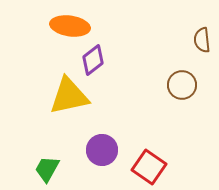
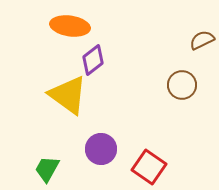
brown semicircle: rotated 70 degrees clockwise
yellow triangle: moved 1 px left, 1 px up; rotated 48 degrees clockwise
purple circle: moved 1 px left, 1 px up
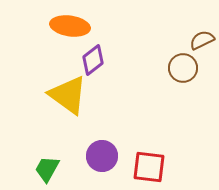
brown circle: moved 1 px right, 17 px up
purple circle: moved 1 px right, 7 px down
red square: rotated 28 degrees counterclockwise
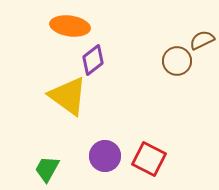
brown circle: moved 6 px left, 7 px up
yellow triangle: moved 1 px down
purple circle: moved 3 px right
red square: moved 8 px up; rotated 20 degrees clockwise
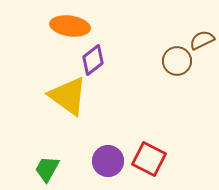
purple circle: moved 3 px right, 5 px down
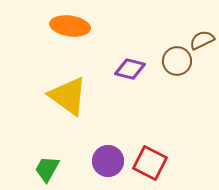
purple diamond: moved 37 px right, 9 px down; rotated 52 degrees clockwise
red square: moved 1 px right, 4 px down
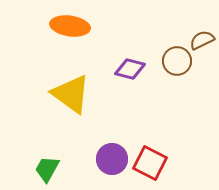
yellow triangle: moved 3 px right, 2 px up
purple circle: moved 4 px right, 2 px up
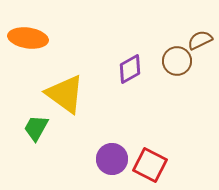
orange ellipse: moved 42 px left, 12 px down
brown semicircle: moved 2 px left
purple diamond: rotated 44 degrees counterclockwise
yellow triangle: moved 6 px left
red square: moved 2 px down
green trapezoid: moved 11 px left, 41 px up
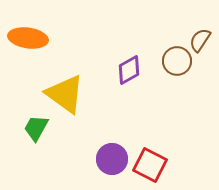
brown semicircle: rotated 30 degrees counterclockwise
purple diamond: moved 1 px left, 1 px down
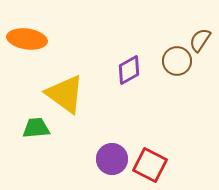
orange ellipse: moved 1 px left, 1 px down
green trapezoid: rotated 56 degrees clockwise
